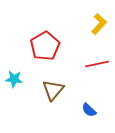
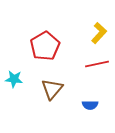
yellow L-shape: moved 9 px down
brown triangle: moved 1 px left, 1 px up
blue semicircle: moved 1 px right, 5 px up; rotated 42 degrees counterclockwise
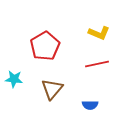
yellow L-shape: rotated 70 degrees clockwise
